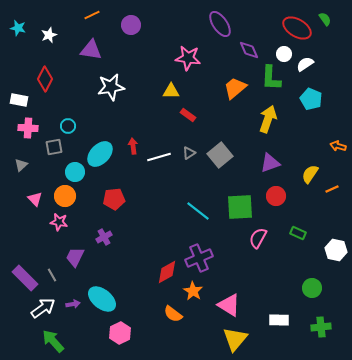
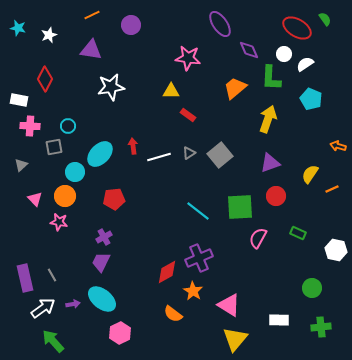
pink cross at (28, 128): moved 2 px right, 2 px up
purple trapezoid at (75, 257): moved 26 px right, 5 px down
purple rectangle at (25, 278): rotated 32 degrees clockwise
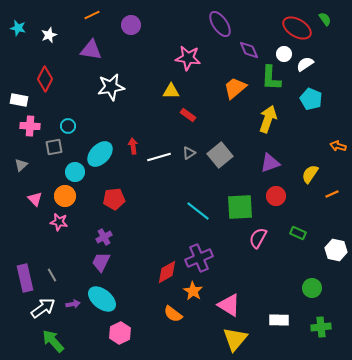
orange line at (332, 189): moved 5 px down
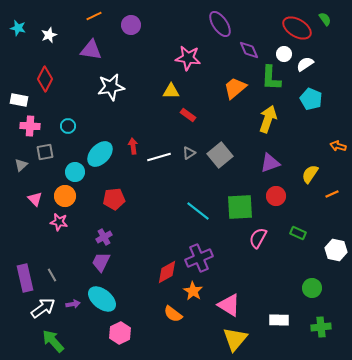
orange line at (92, 15): moved 2 px right, 1 px down
gray square at (54, 147): moved 9 px left, 5 px down
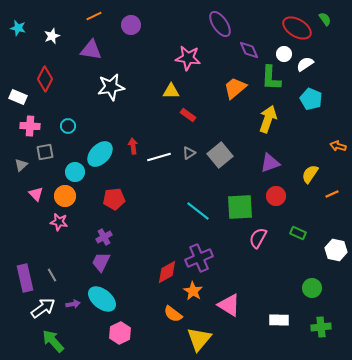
white star at (49, 35): moved 3 px right, 1 px down
white rectangle at (19, 100): moved 1 px left, 3 px up; rotated 12 degrees clockwise
pink triangle at (35, 199): moved 1 px right, 5 px up
yellow triangle at (235, 339): moved 36 px left
